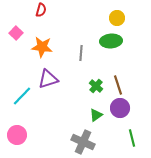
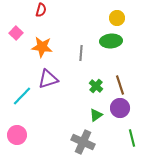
brown line: moved 2 px right
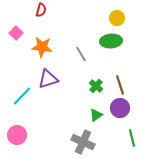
gray line: moved 1 px down; rotated 35 degrees counterclockwise
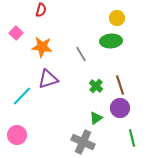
green triangle: moved 3 px down
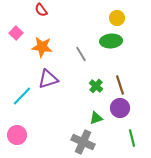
red semicircle: rotated 128 degrees clockwise
green triangle: rotated 16 degrees clockwise
